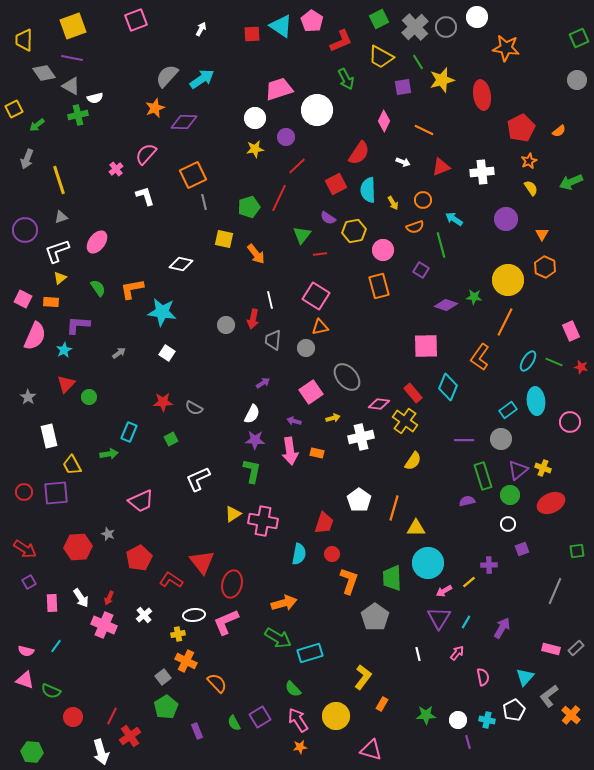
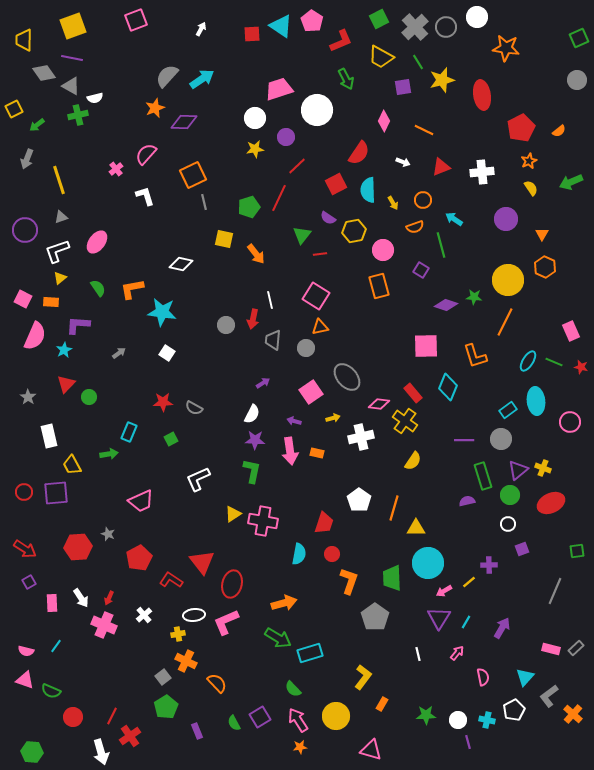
orange L-shape at (480, 357): moved 5 px left, 1 px up; rotated 52 degrees counterclockwise
orange cross at (571, 715): moved 2 px right, 1 px up
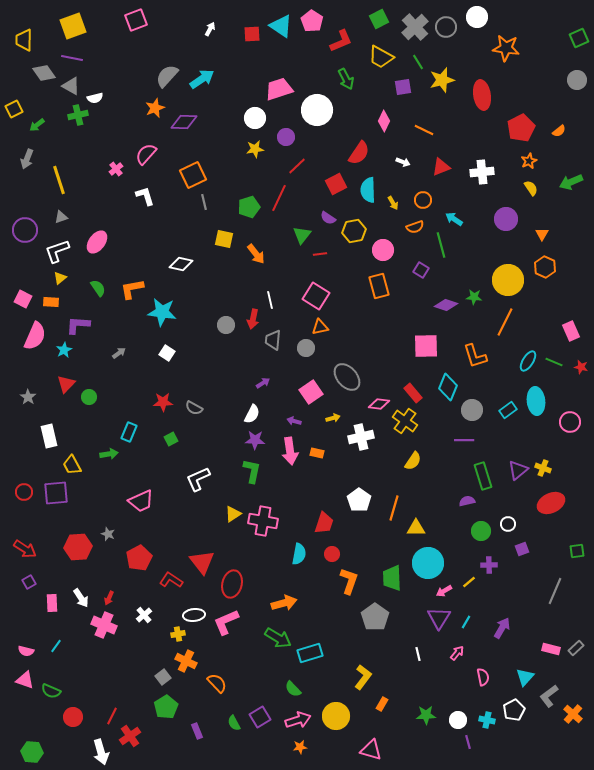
white arrow at (201, 29): moved 9 px right
gray circle at (501, 439): moved 29 px left, 29 px up
green circle at (510, 495): moved 29 px left, 36 px down
pink arrow at (298, 720): rotated 105 degrees clockwise
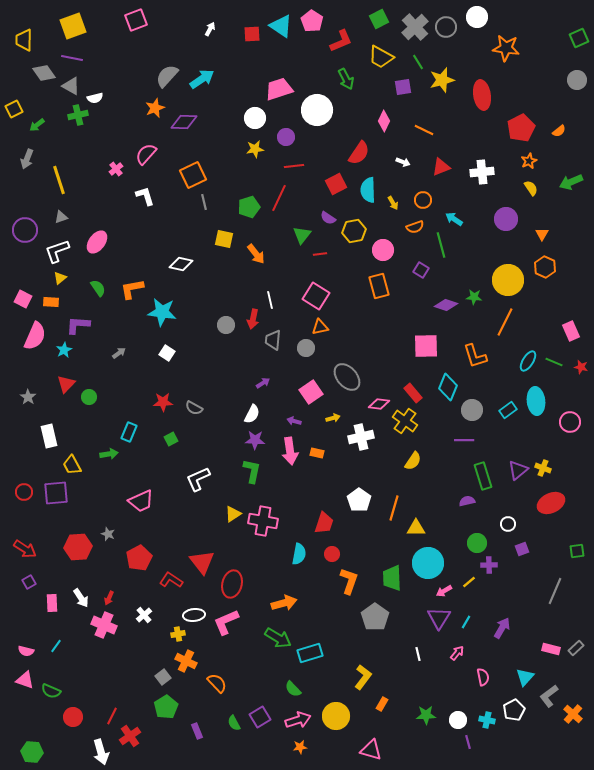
red line at (297, 166): moved 3 px left; rotated 36 degrees clockwise
green circle at (481, 531): moved 4 px left, 12 px down
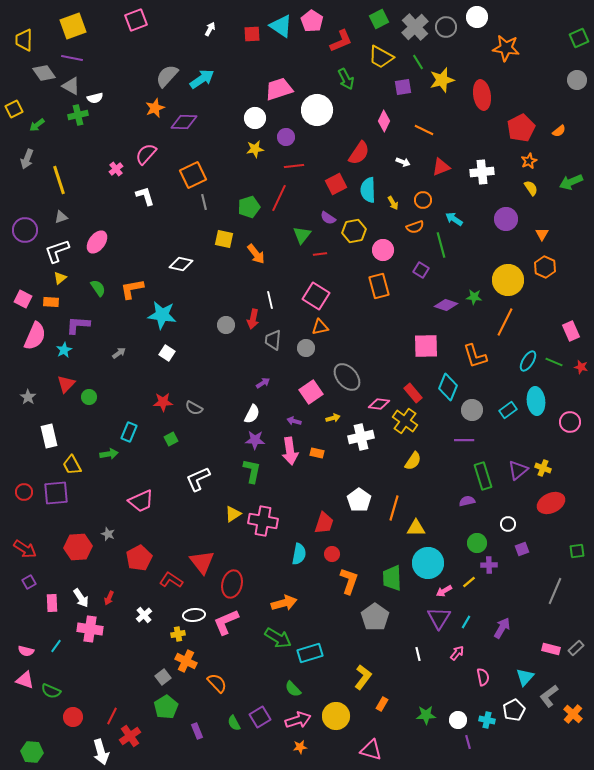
cyan star at (162, 312): moved 3 px down
pink cross at (104, 625): moved 14 px left, 4 px down; rotated 15 degrees counterclockwise
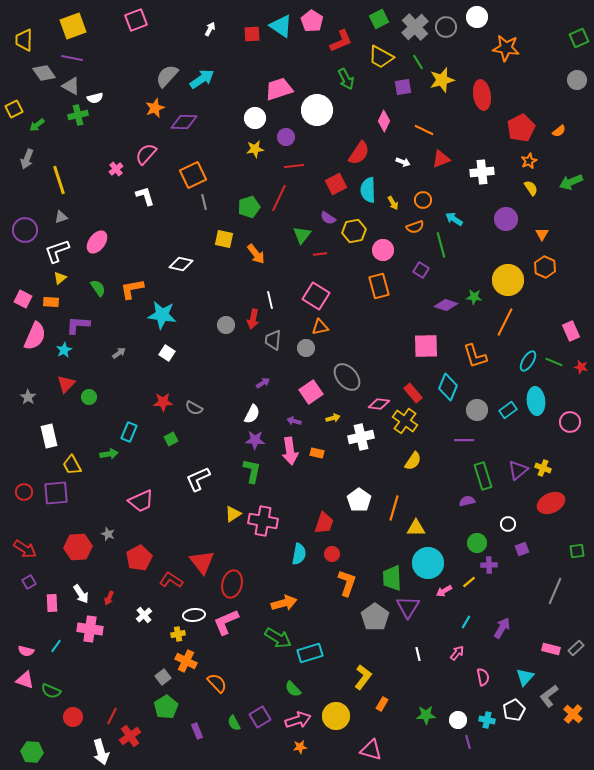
red triangle at (441, 167): moved 8 px up
gray circle at (472, 410): moved 5 px right
orange L-shape at (349, 581): moved 2 px left, 2 px down
white arrow at (81, 598): moved 4 px up
purple triangle at (439, 618): moved 31 px left, 11 px up
